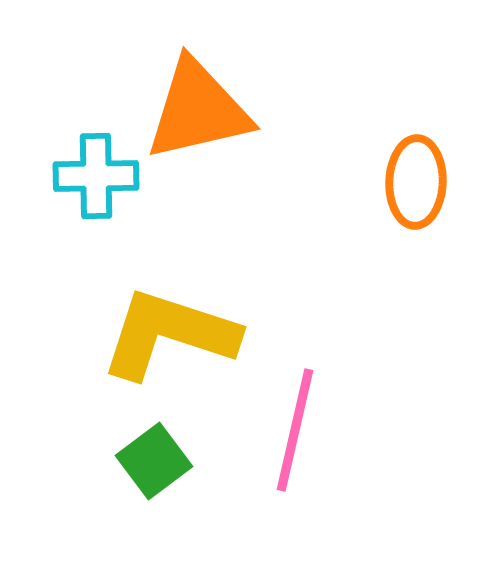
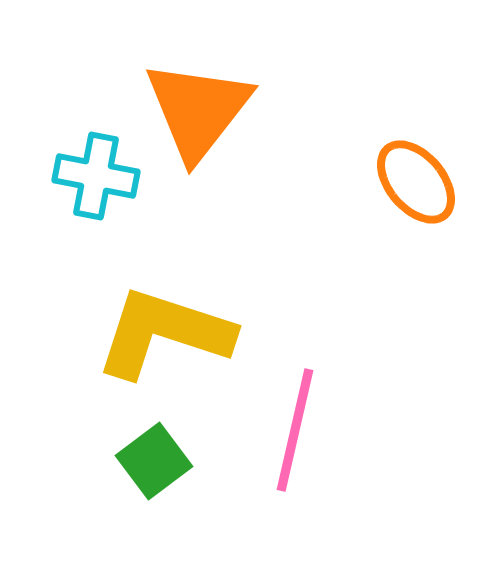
orange triangle: rotated 39 degrees counterclockwise
cyan cross: rotated 12 degrees clockwise
orange ellipse: rotated 42 degrees counterclockwise
yellow L-shape: moved 5 px left, 1 px up
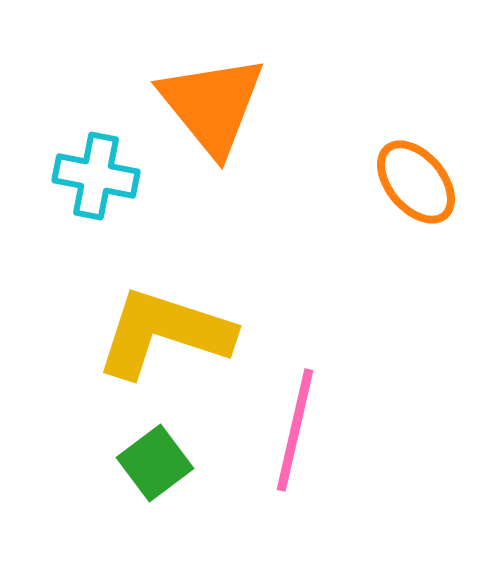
orange triangle: moved 14 px right, 5 px up; rotated 17 degrees counterclockwise
green square: moved 1 px right, 2 px down
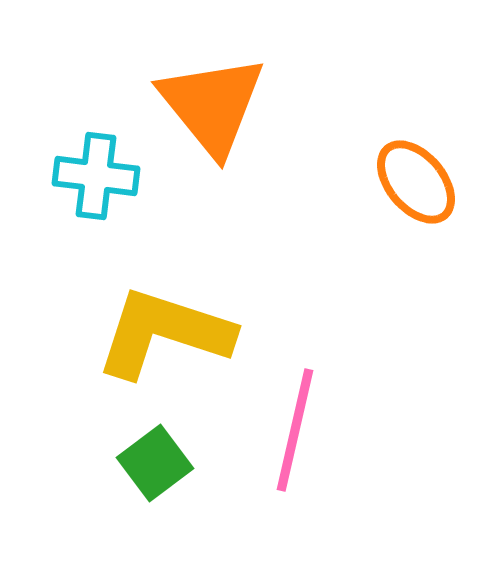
cyan cross: rotated 4 degrees counterclockwise
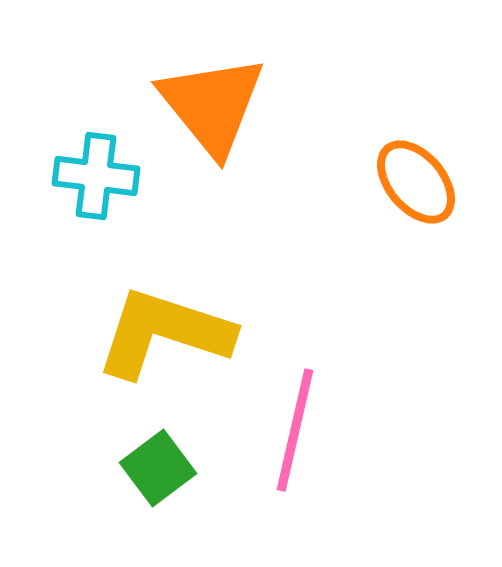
green square: moved 3 px right, 5 px down
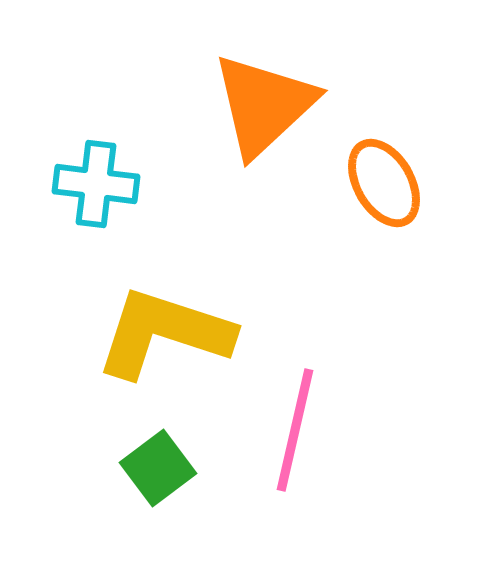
orange triangle: moved 52 px right; rotated 26 degrees clockwise
cyan cross: moved 8 px down
orange ellipse: moved 32 px left, 1 px down; rotated 10 degrees clockwise
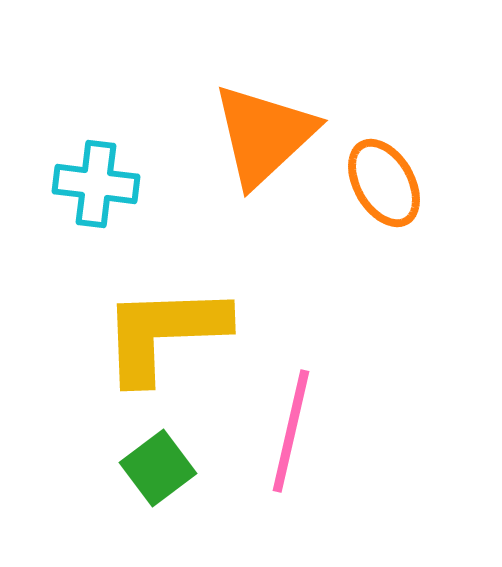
orange triangle: moved 30 px down
yellow L-shape: rotated 20 degrees counterclockwise
pink line: moved 4 px left, 1 px down
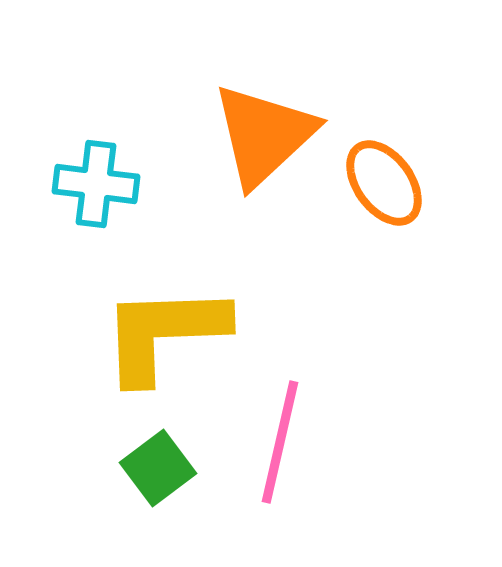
orange ellipse: rotated 6 degrees counterclockwise
pink line: moved 11 px left, 11 px down
